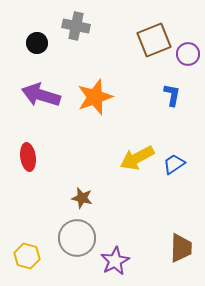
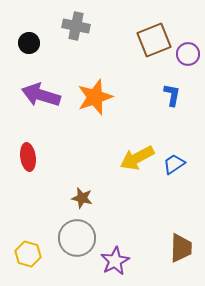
black circle: moved 8 px left
yellow hexagon: moved 1 px right, 2 px up
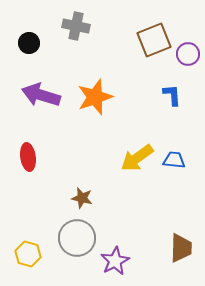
blue L-shape: rotated 15 degrees counterclockwise
yellow arrow: rotated 8 degrees counterclockwise
blue trapezoid: moved 4 px up; rotated 40 degrees clockwise
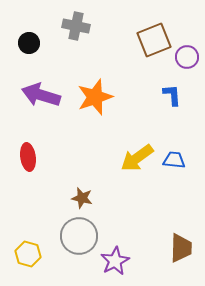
purple circle: moved 1 px left, 3 px down
gray circle: moved 2 px right, 2 px up
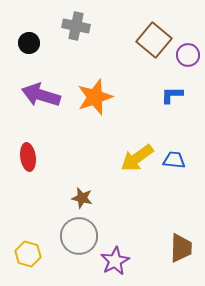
brown square: rotated 28 degrees counterclockwise
purple circle: moved 1 px right, 2 px up
blue L-shape: rotated 85 degrees counterclockwise
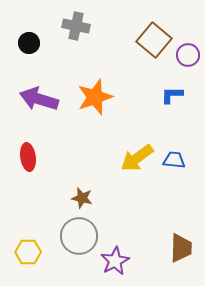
purple arrow: moved 2 px left, 4 px down
yellow hexagon: moved 2 px up; rotated 15 degrees counterclockwise
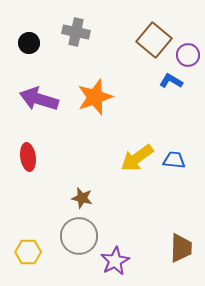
gray cross: moved 6 px down
blue L-shape: moved 1 px left, 14 px up; rotated 30 degrees clockwise
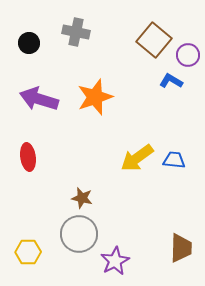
gray circle: moved 2 px up
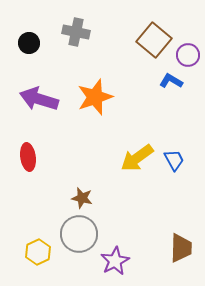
blue trapezoid: rotated 55 degrees clockwise
yellow hexagon: moved 10 px right; rotated 25 degrees counterclockwise
